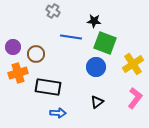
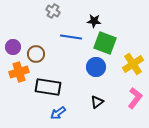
orange cross: moved 1 px right, 1 px up
blue arrow: rotated 140 degrees clockwise
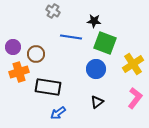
blue circle: moved 2 px down
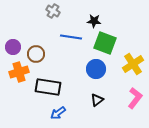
black triangle: moved 2 px up
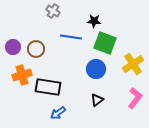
brown circle: moved 5 px up
orange cross: moved 3 px right, 3 px down
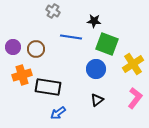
green square: moved 2 px right, 1 px down
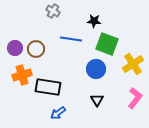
blue line: moved 2 px down
purple circle: moved 2 px right, 1 px down
black triangle: rotated 24 degrees counterclockwise
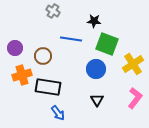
brown circle: moved 7 px right, 7 px down
blue arrow: rotated 91 degrees counterclockwise
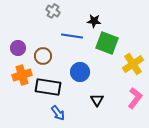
blue line: moved 1 px right, 3 px up
green square: moved 1 px up
purple circle: moved 3 px right
blue circle: moved 16 px left, 3 px down
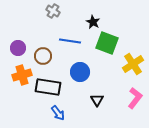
black star: moved 1 px left, 1 px down; rotated 24 degrees clockwise
blue line: moved 2 px left, 5 px down
